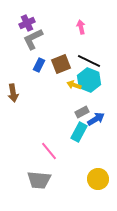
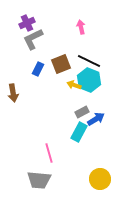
blue rectangle: moved 1 px left, 4 px down
pink line: moved 2 px down; rotated 24 degrees clockwise
yellow circle: moved 2 px right
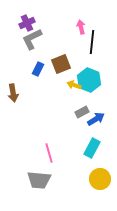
gray L-shape: moved 1 px left
black line: moved 3 px right, 19 px up; rotated 70 degrees clockwise
cyan rectangle: moved 13 px right, 16 px down
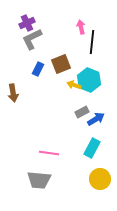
pink line: rotated 66 degrees counterclockwise
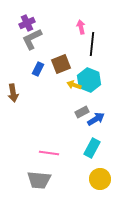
black line: moved 2 px down
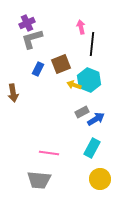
gray L-shape: rotated 10 degrees clockwise
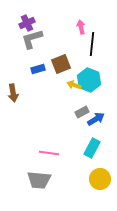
blue rectangle: rotated 48 degrees clockwise
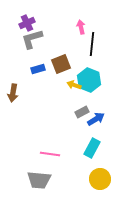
brown arrow: rotated 18 degrees clockwise
pink line: moved 1 px right, 1 px down
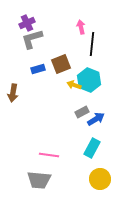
pink line: moved 1 px left, 1 px down
